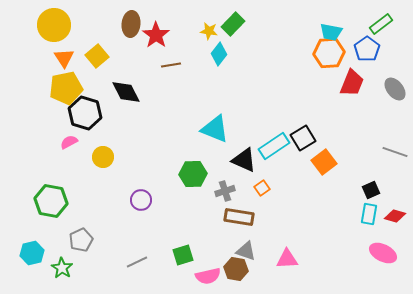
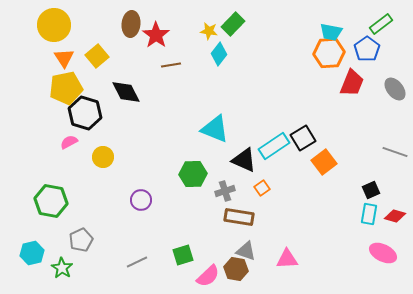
pink semicircle at (208, 276): rotated 30 degrees counterclockwise
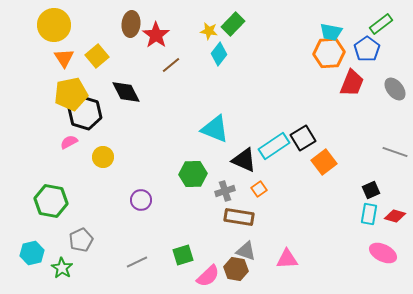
brown line at (171, 65): rotated 30 degrees counterclockwise
yellow pentagon at (66, 88): moved 5 px right, 6 px down
orange square at (262, 188): moved 3 px left, 1 px down
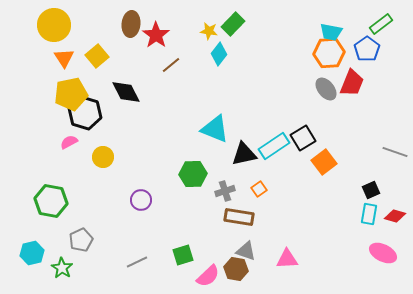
gray ellipse at (395, 89): moved 69 px left
black triangle at (244, 160): moved 6 px up; rotated 36 degrees counterclockwise
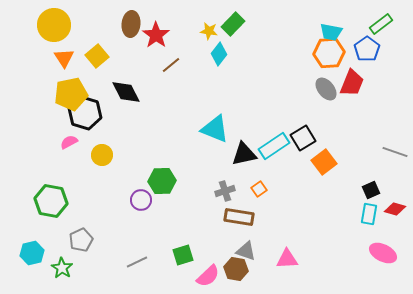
yellow circle at (103, 157): moved 1 px left, 2 px up
green hexagon at (193, 174): moved 31 px left, 7 px down
red diamond at (395, 216): moved 7 px up
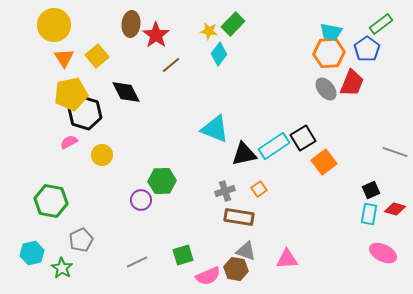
pink semicircle at (208, 276): rotated 20 degrees clockwise
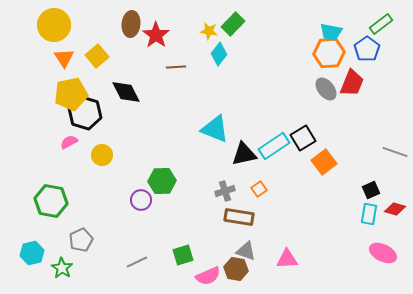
brown line at (171, 65): moved 5 px right, 2 px down; rotated 36 degrees clockwise
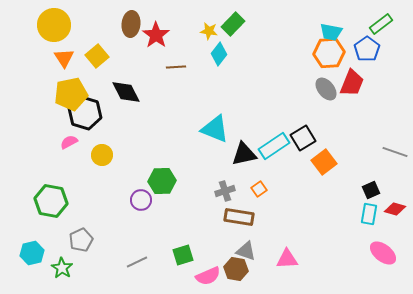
pink ellipse at (383, 253): rotated 12 degrees clockwise
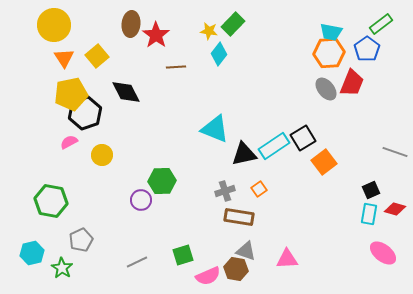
black hexagon at (85, 113): rotated 24 degrees clockwise
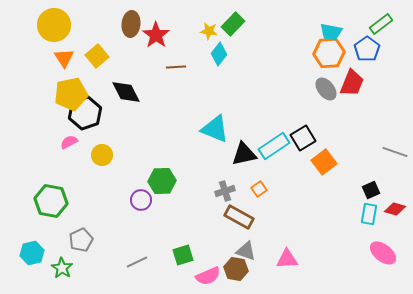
brown rectangle at (239, 217): rotated 20 degrees clockwise
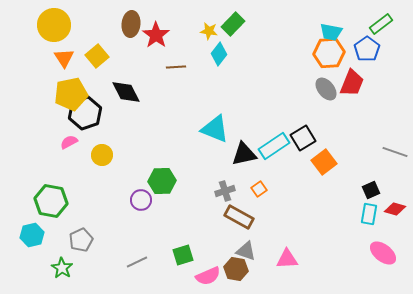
cyan hexagon at (32, 253): moved 18 px up
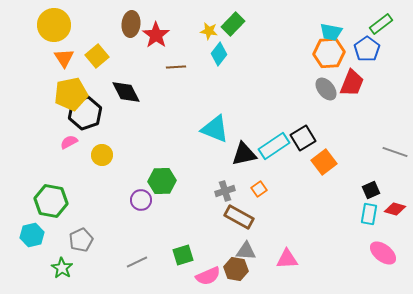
gray triangle at (246, 251): rotated 15 degrees counterclockwise
